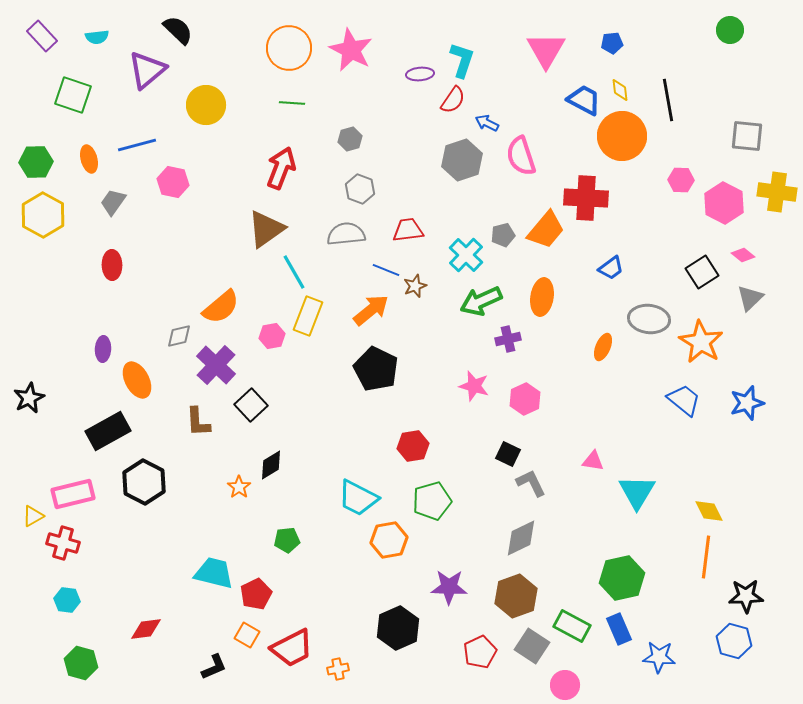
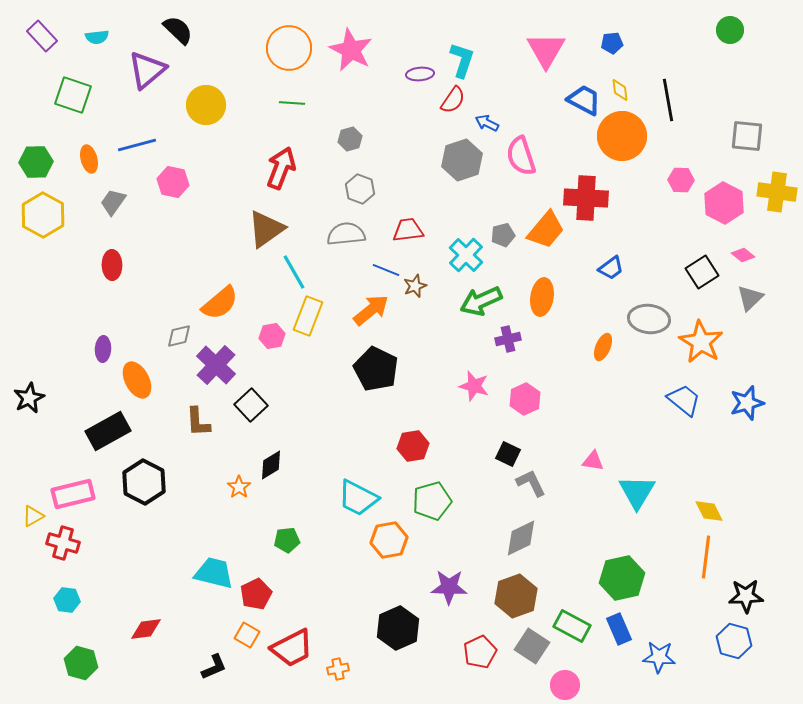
orange semicircle at (221, 307): moved 1 px left, 4 px up
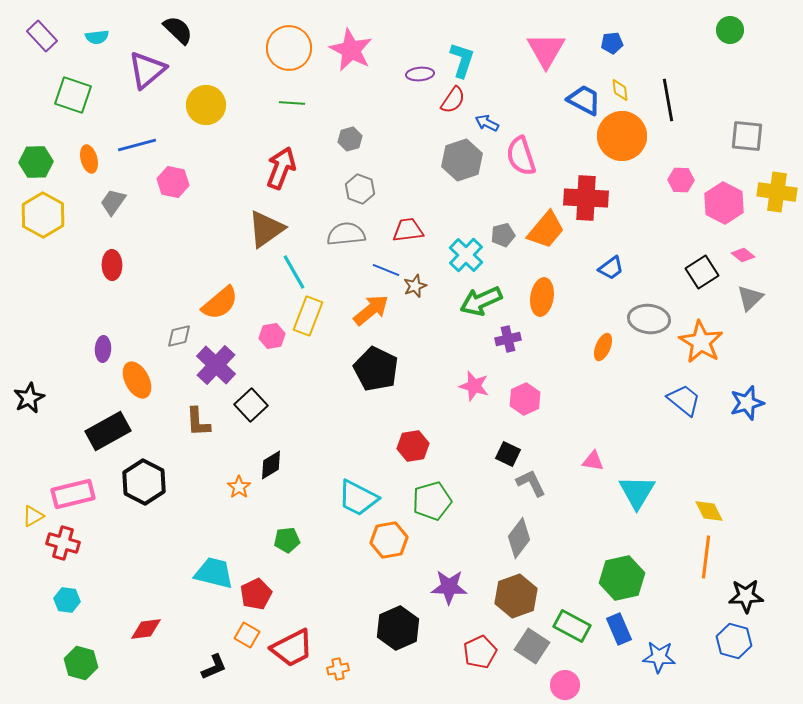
gray diamond at (521, 538): moved 2 px left; rotated 27 degrees counterclockwise
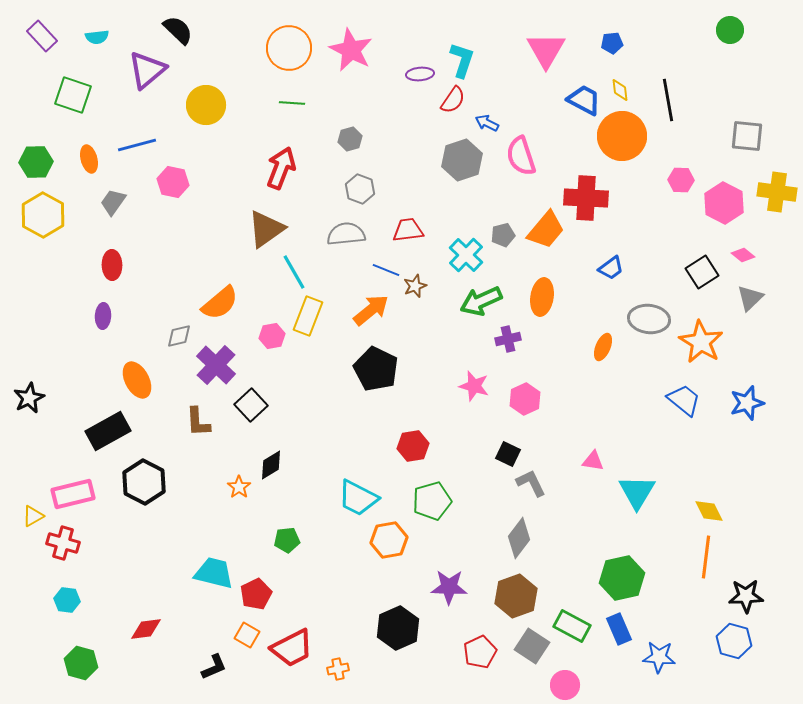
purple ellipse at (103, 349): moved 33 px up
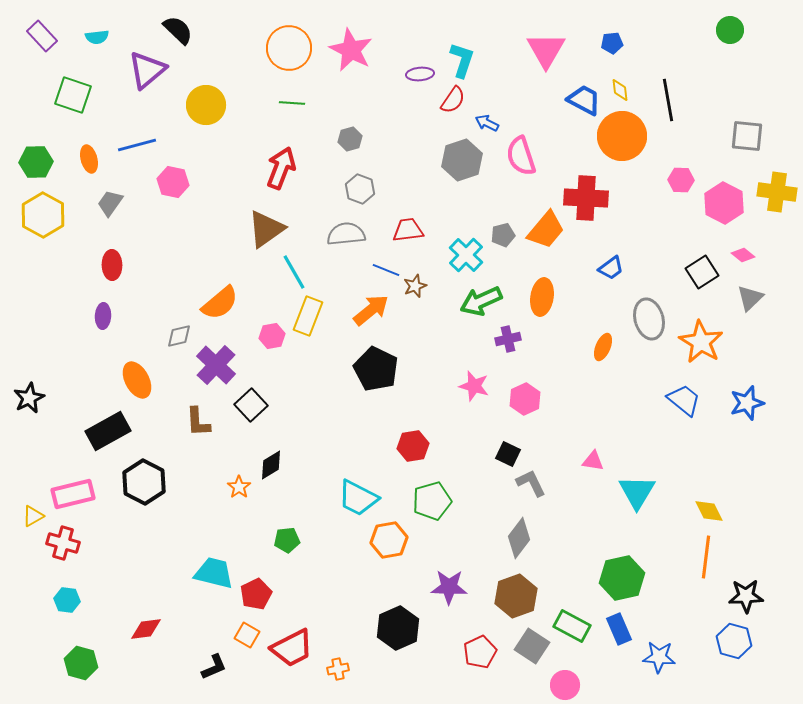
gray trapezoid at (113, 202): moved 3 px left, 1 px down
gray ellipse at (649, 319): rotated 69 degrees clockwise
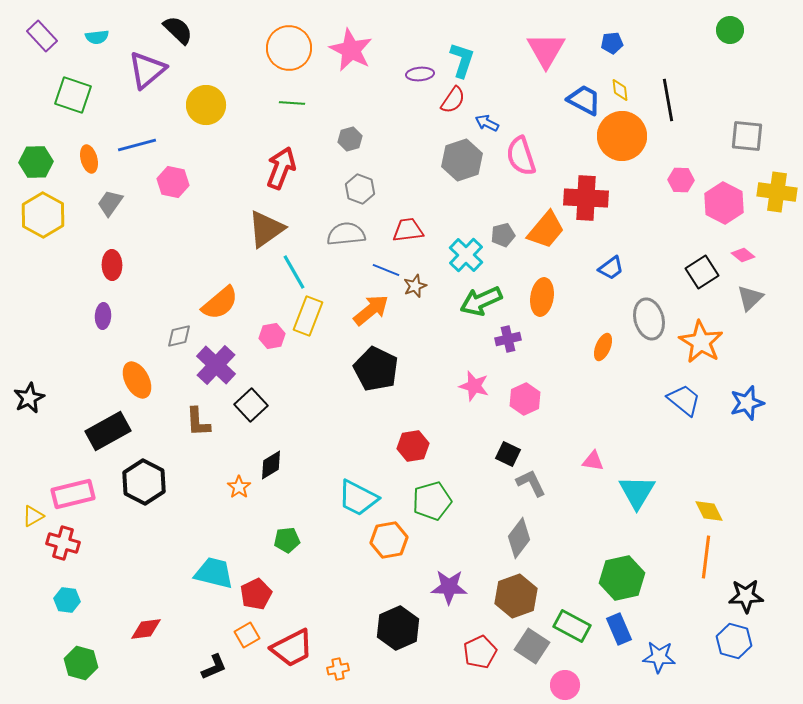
orange square at (247, 635): rotated 30 degrees clockwise
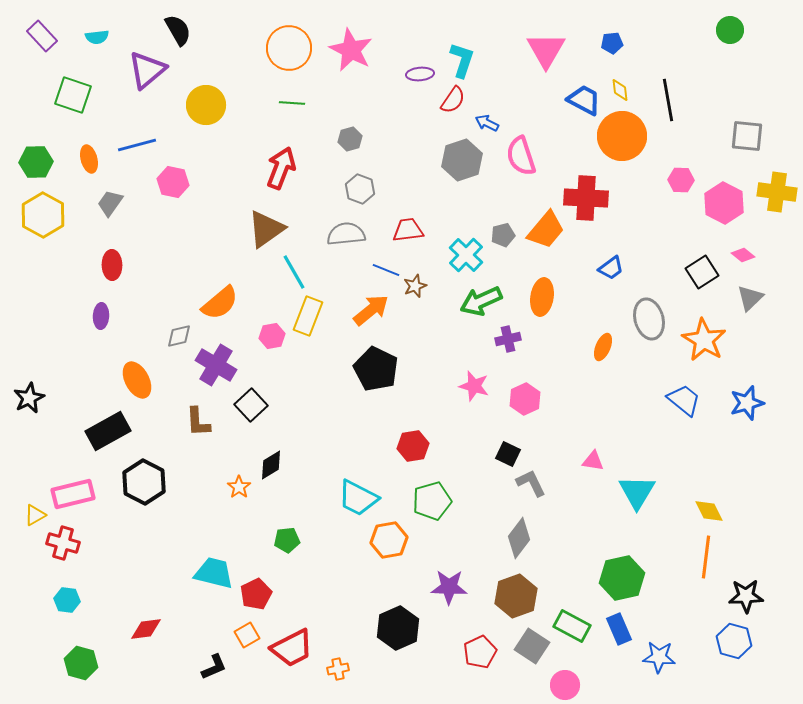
black semicircle at (178, 30): rotated 16 degrees clockwise
purple ellipse at (103, 316): moved 2 px left
orange star at (701, 342): moved 3 px right, 2 px up
purple cross at (216, 365): rotated 12 degrees counterclockwise
yellow triangle at (33, 516): moved 2 px right, 1 px up
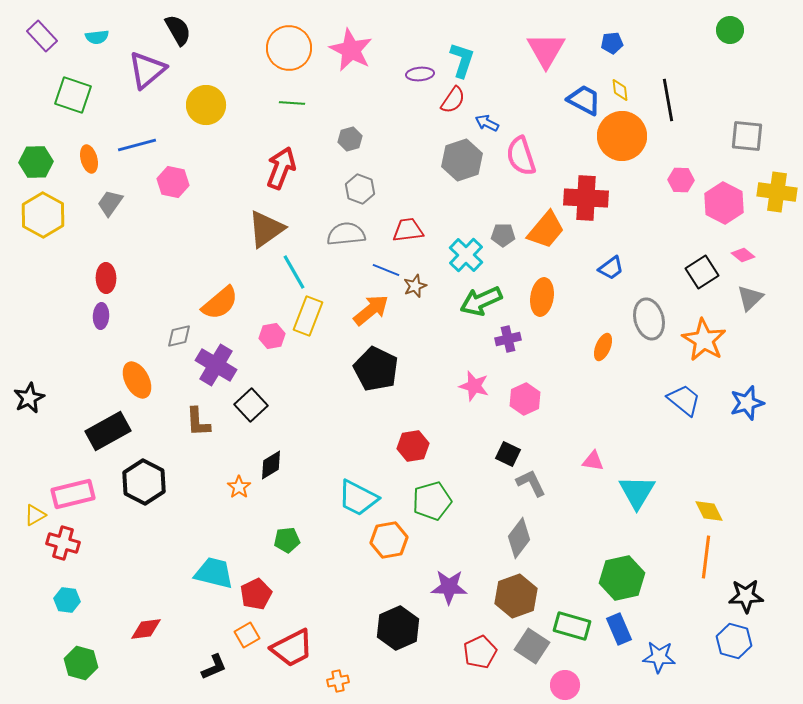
gray pentagon at (503, 235): rotated 15 degrees clockwise
red ellipse at (112, 265): moved 6 px left, 13 px down
green rectangle at (572, 626): rotated 12 degrees counterclockwise
orange cross at (338, 669): moved 12 px down
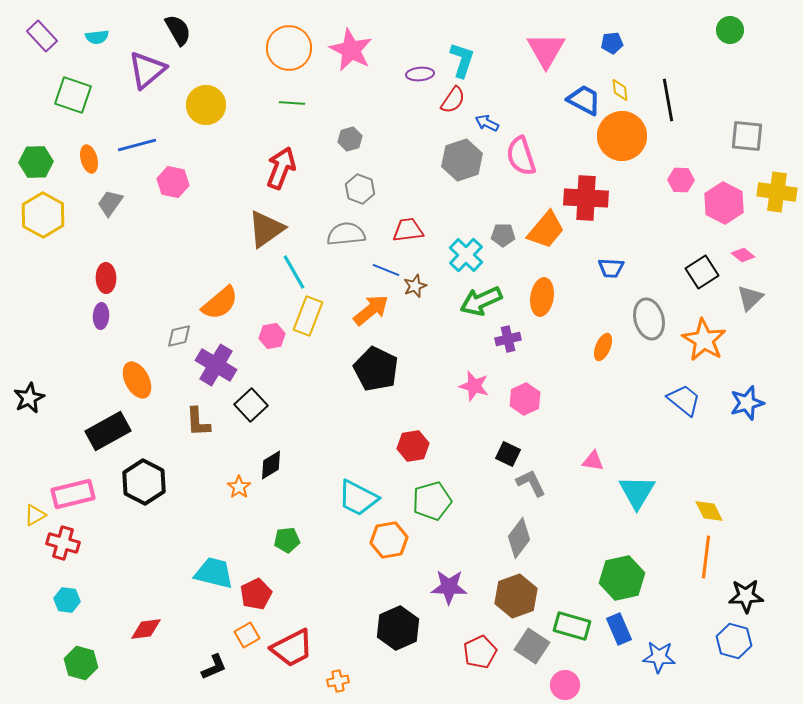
blue trapezoid at (611, 268): rotated 40 degrees clockwise
